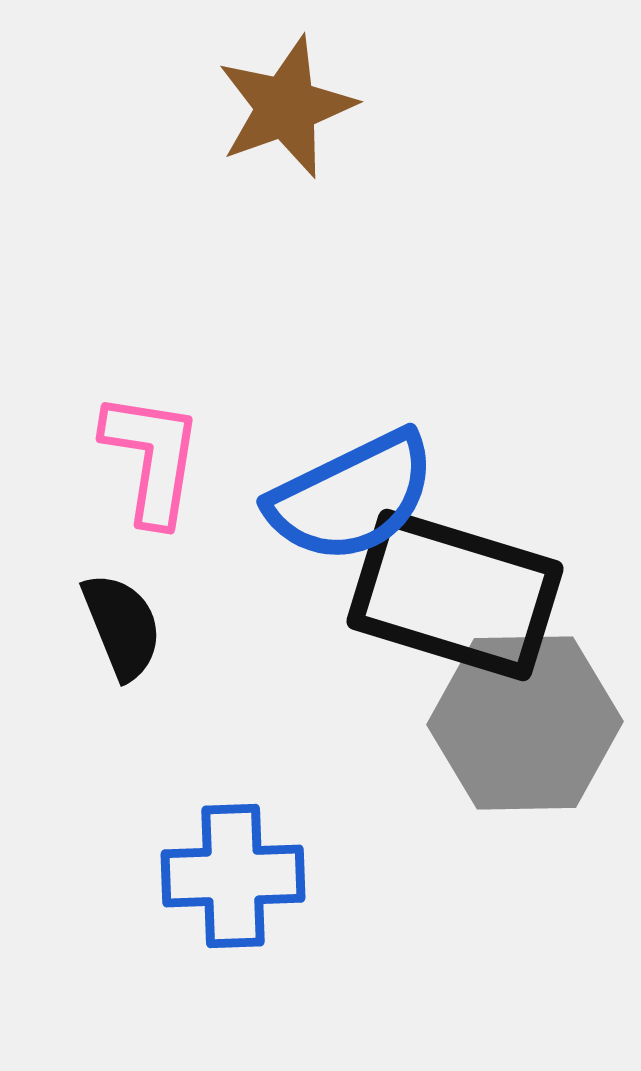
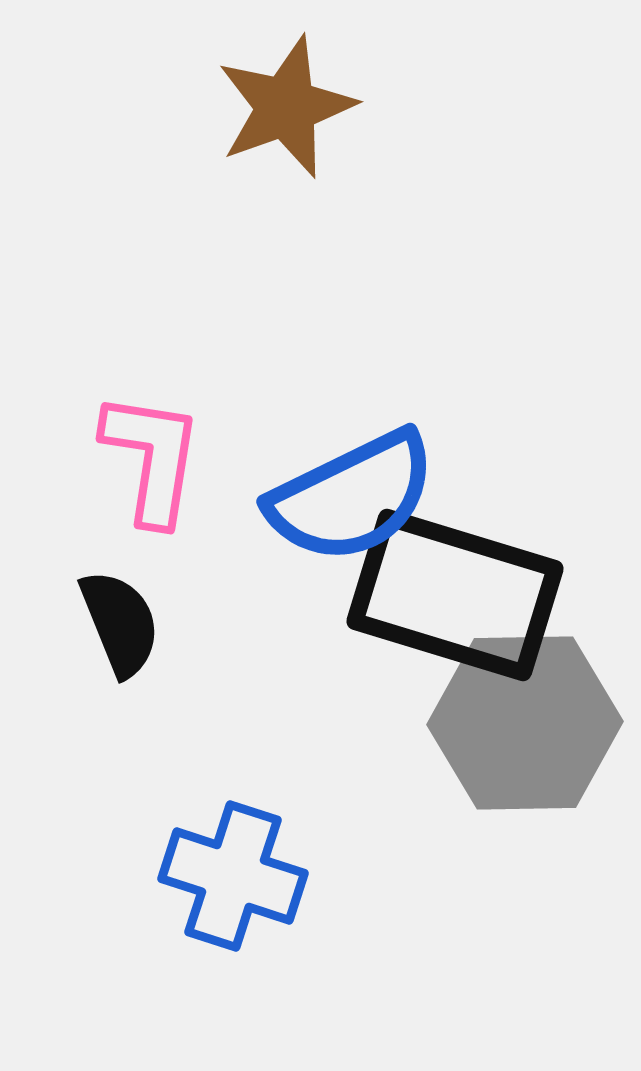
black semicircle: moved 2 px left, 3 px up
blue cross: rotated 20 degrees clockwise
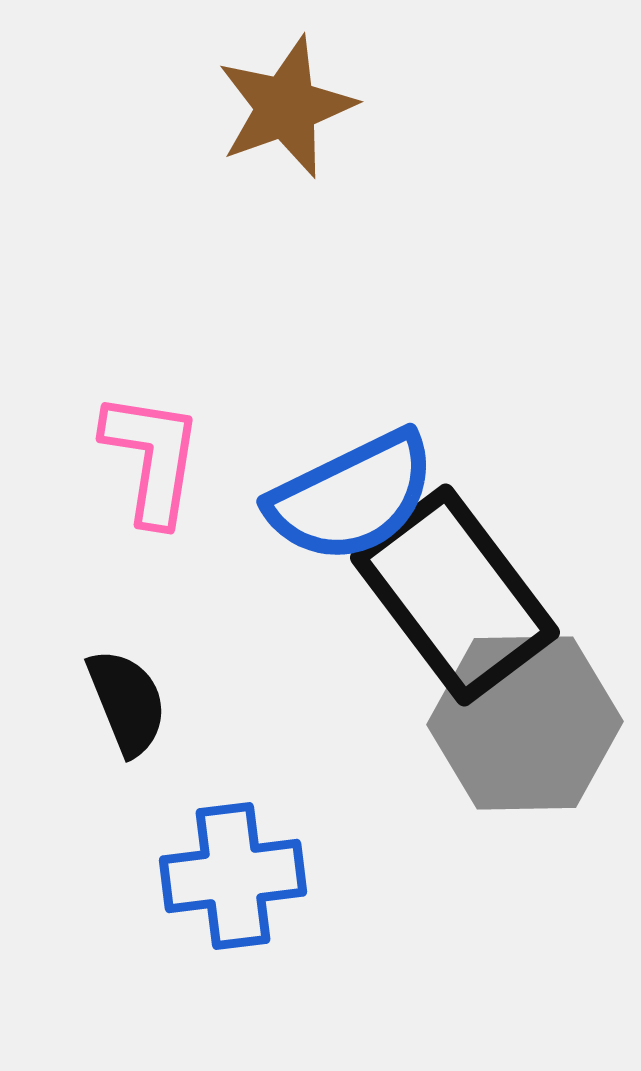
black rectangle: rotated 36 degrees clockwise
black semicircle: moved 7 px right, 79 px down
blue cross: rotated 25 degrees counterclockwise
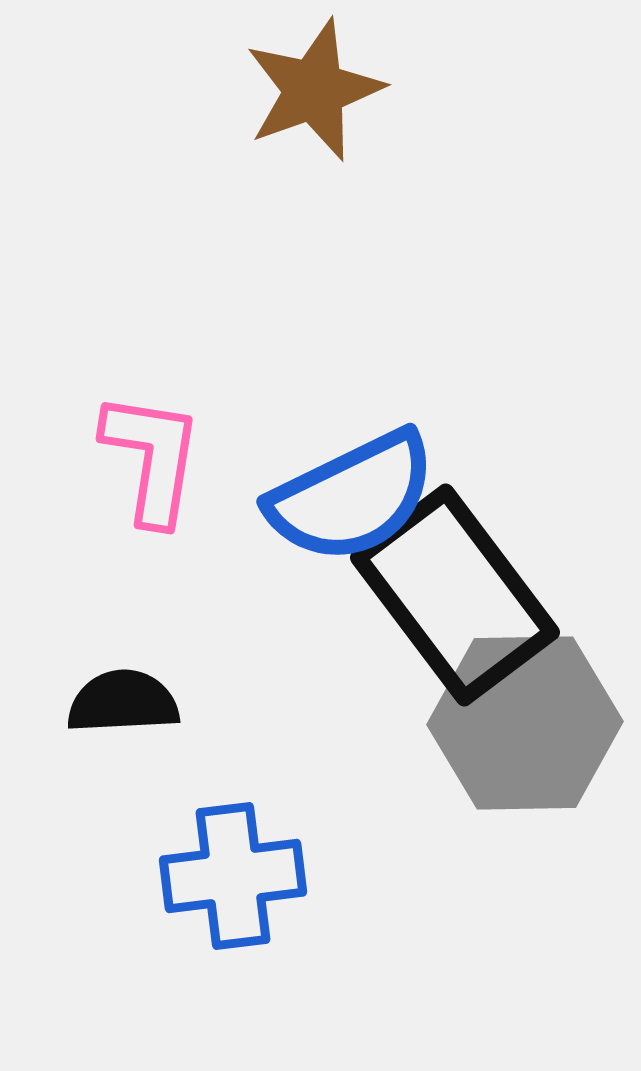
brown star: moved 28 px right, 17 px up
black semicircle: moved 4 px left; rotated 71 degrees counterclockwise
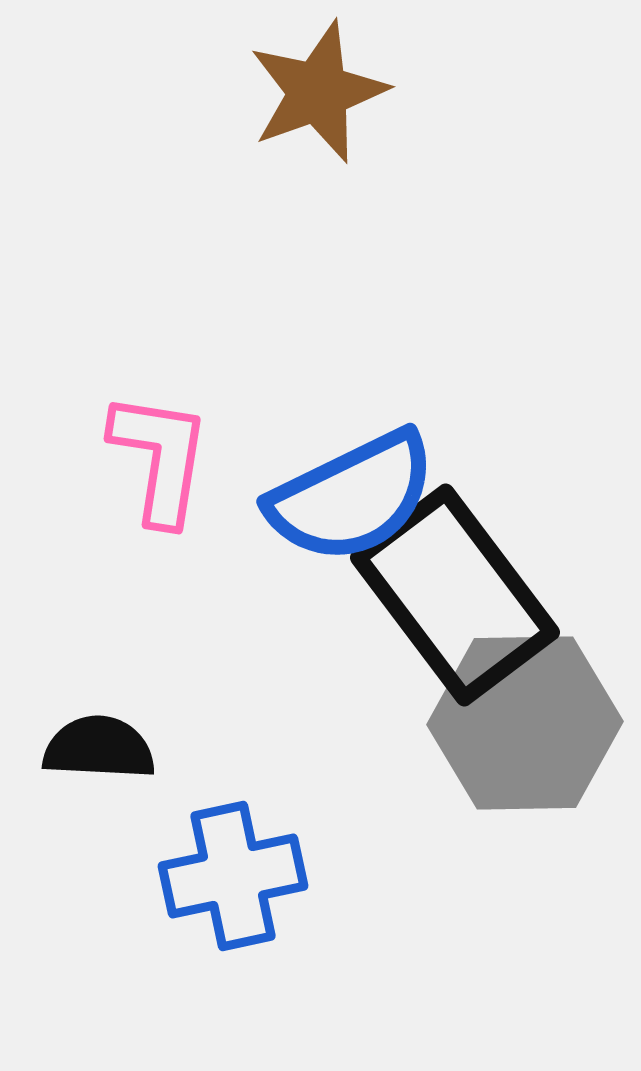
brown star: moved 4 px right, 2 px down
pink L-shape: moved 8 px right
black semicircle: moved 24 px left, 46 px down; rotated 6 degrees clockwise
blue cross: rotated 5 degrees counterclockwise
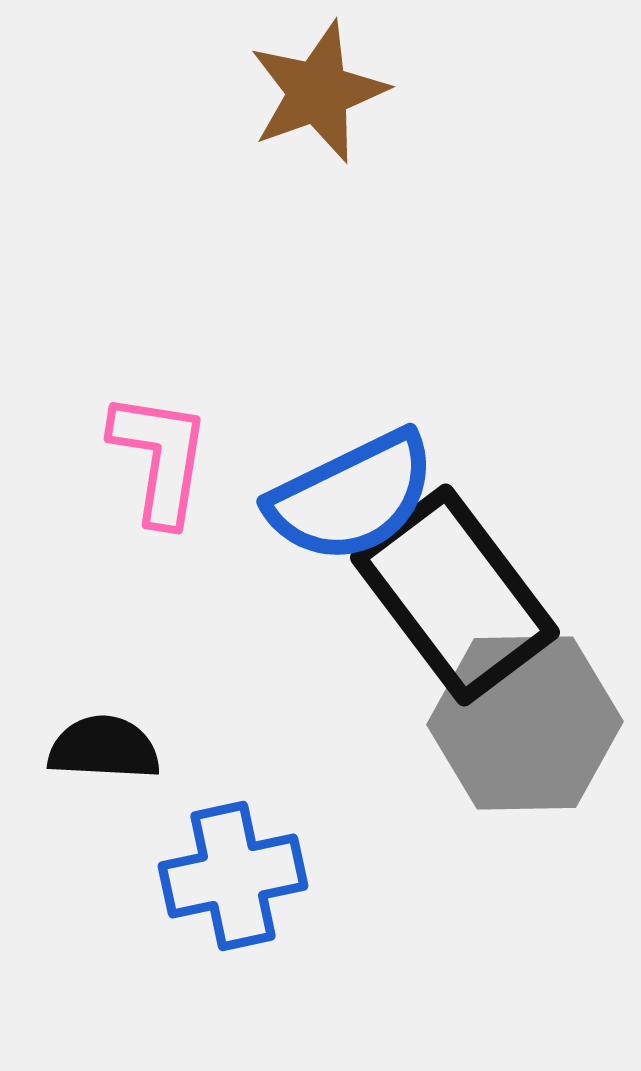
black semicircle: moved 5 px right
